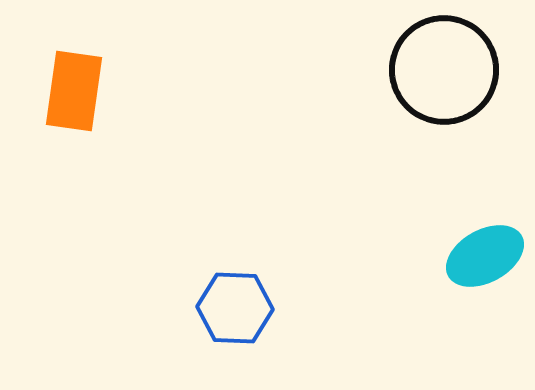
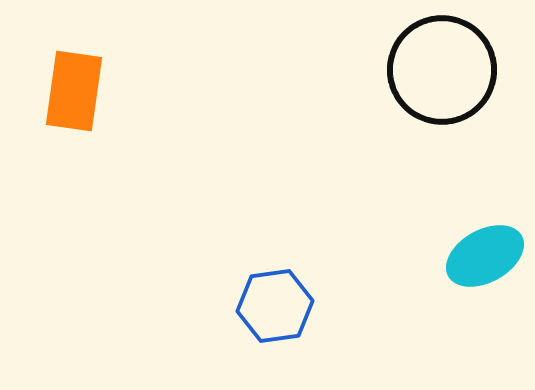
black circle: moved 2 px left
blue hexagon: moved 40 px right, 2 px up; rotated 10 degrees counterclockwise
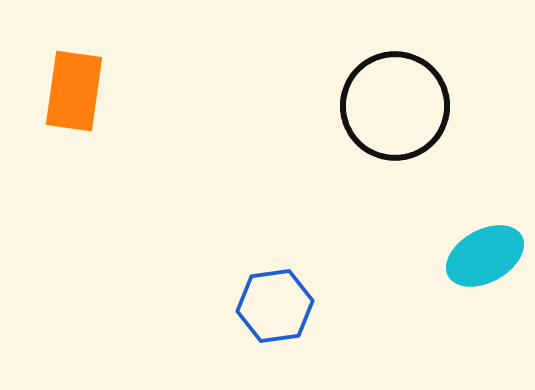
black circle: moved 47 px left, 36 px down
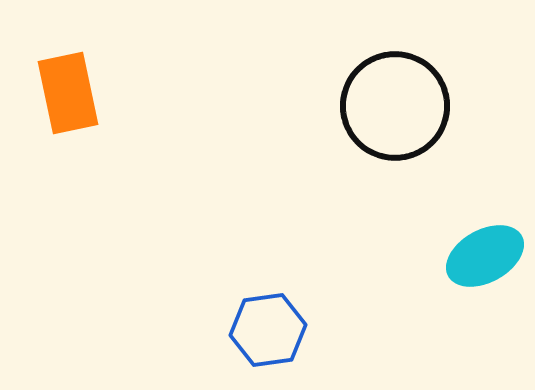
orange rectangle: moved 6 px left, 2 px down; rotated 20 degrees counterclockwise
blue hexagon: moved 7 px left, 24 px down
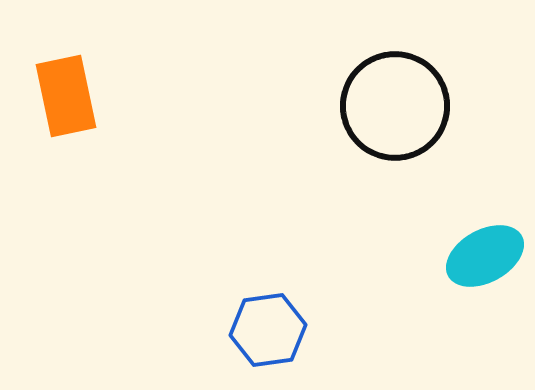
orange rectangle: moved 2 px left, 3 px down
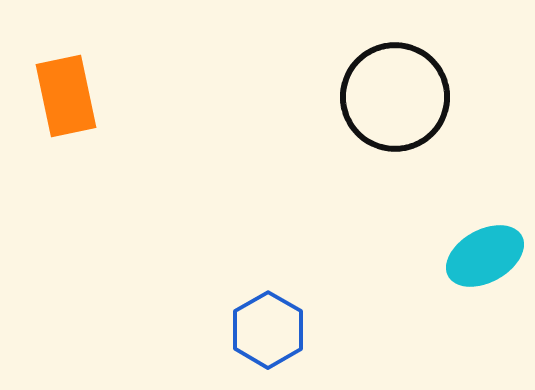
black circle: moved 9 px up
blue hexagon: rotated 22 degrees counterclockwise
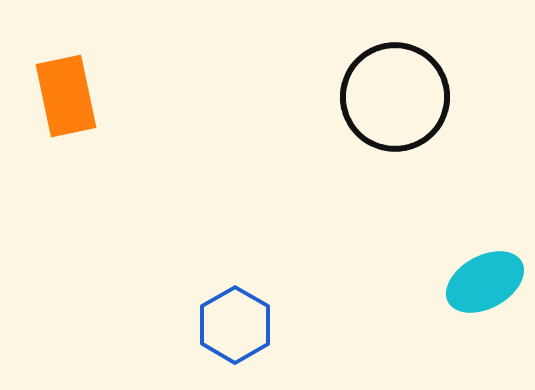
cyan ellipse: moved 26 px down
blue hexagon: moved 33 px left, 5 px up
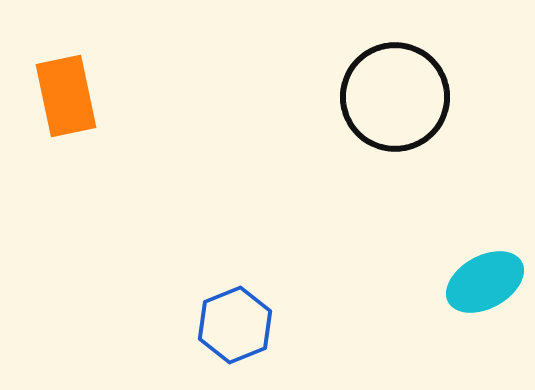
blue hexagon: rotated 8 degrees clockwise
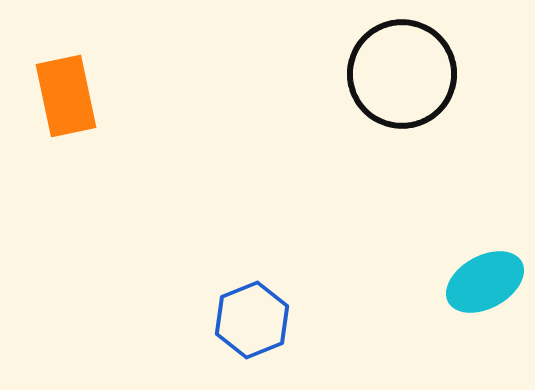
black circle: moved 7 px right, 23 px up
blue hexagon: moved 17 px right, 5 px up
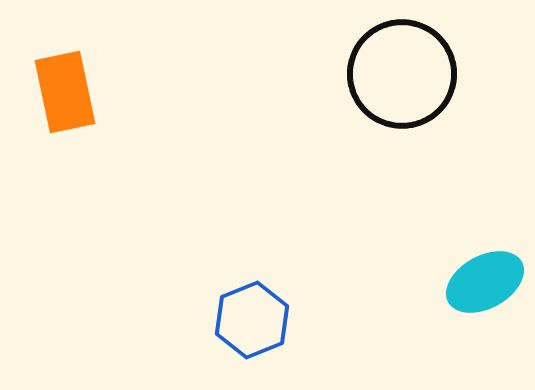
orange rectangle: moved 1 px left, 4 px up
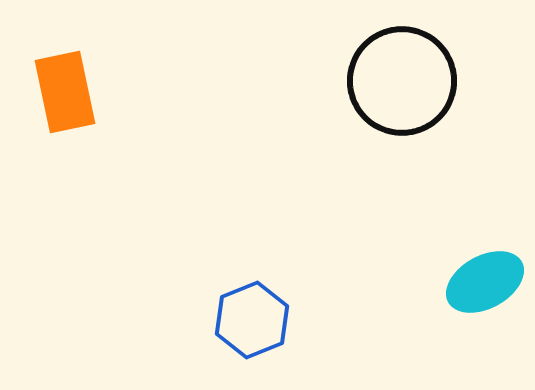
black circle: moved 7 px down
